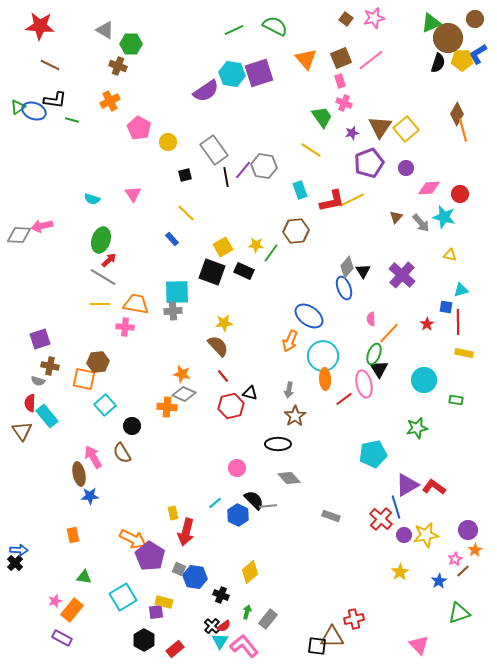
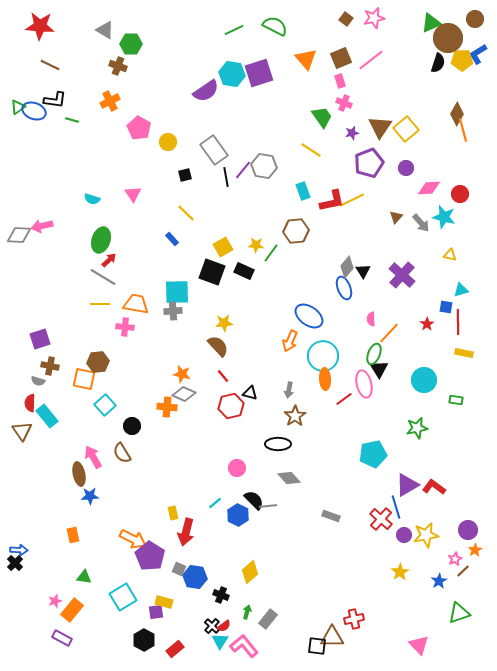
cyan rectangle at (300, 190): moved 3 px right, 1 px down
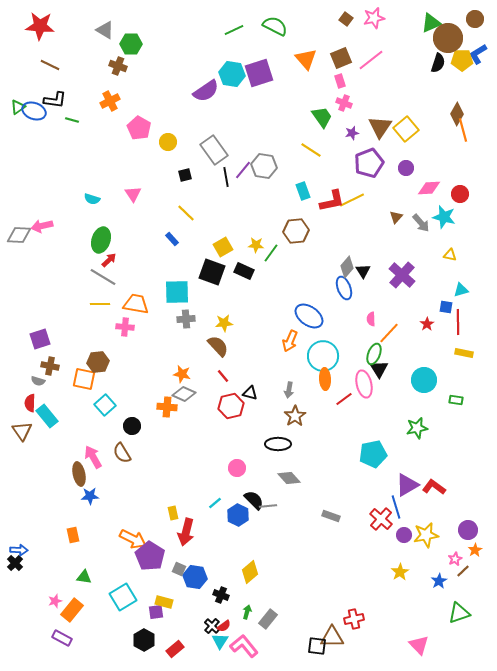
gray cross at (173, 311): moved 13 px right, 8 px down
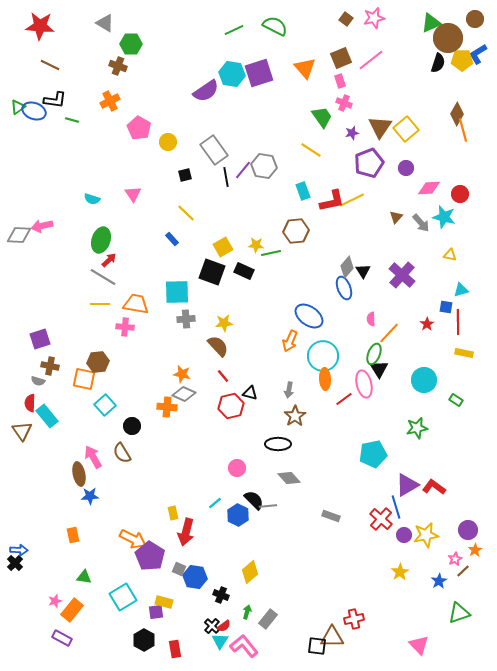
gray triangle at (105, 30): moved 7 px up
orange triangle at (306, 59): moved 1 px left, 9 px down
green line at (271, 253): rotated 42 degrees clockwise
green rectangle at (456, 400): rotated 24 degrees clockwise
red rectangle at (175, 649): rotated 60 degrees counterclockwise
